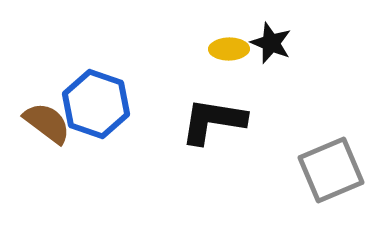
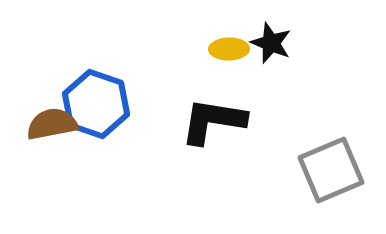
brown semicircle: moved 5 px right, 1 px down; rotated 48 degrees counterclockwise
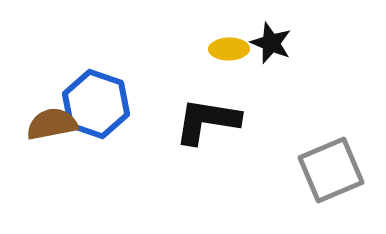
black L-shape: moved 6 px left
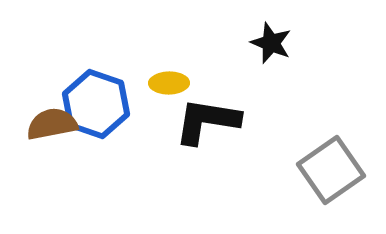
yellow ellipse: moved 60 px left, 34 px down
gray square: rotated 12 degrees counterclockwise
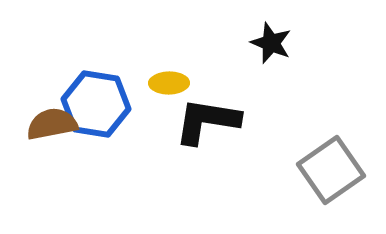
blue hexagon: rotated 10 degrees counterclockwise
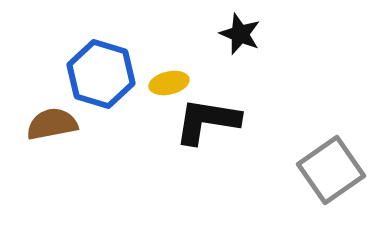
black star: moved 31 px left, 9 px up
yellow ellipse: rotated 12 degrees counterclockwise
blue hexagon: moved 5 px right, 30 px up; rotated 8 degrees clockwise
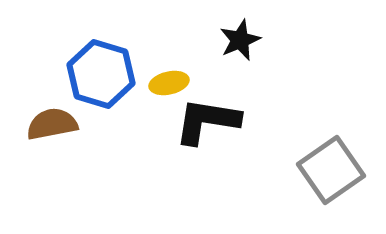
black star: moved 6 px down; rotated 27 degrees clockwise
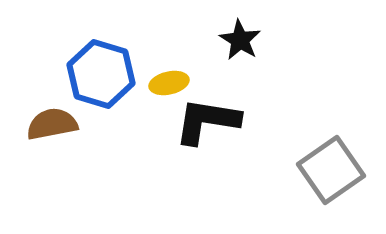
black star: rotated 18 degrees counterclockwise
